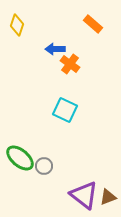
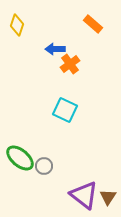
orange cross: rotated 18 degrees clockwise
brown triangle: rotated 36 degrees counterclockwise
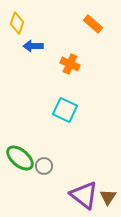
yellow diamond: moved 2 px up
blue arrow: moved 22 px left, 3 px up
orange cross: rotated 30 degrees counterclockwise
